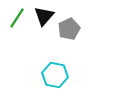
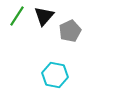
green line: moved 2 px up
gray pentagon: moved 1 px right, 2 px down
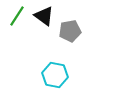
black triangle: rotated 35 degrees counterclockwise
gray pentagon: rotated 15 degrees clockwise
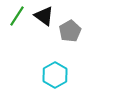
gray pentagon: rotated 20 degrees counterclockwise
cyan hexagon: rotated 20 degrees clockwise
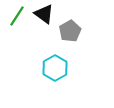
black triangle: moved 2 px up
cyan hexagon: moved 7 px up
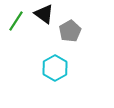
green line: moved 1 px left, 5 px down
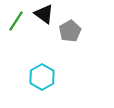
cyan hexagon: moved 13 px left, 9 px down
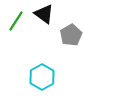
gray pentagon: moved 1 px right, 4 px down
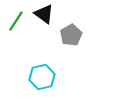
cyan hexagon: rotated 15 degrees clockwise
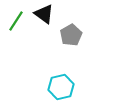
cyan hexagon: moved 19 px right, 10 px down
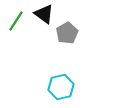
gray pentagon: moved 4 px left, 2 px up
